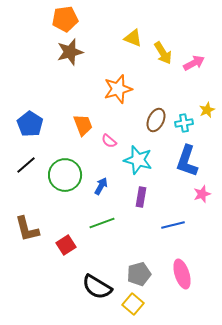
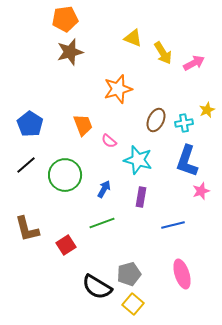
blue arrow: moved 3 px right, 3 px down
pink star: moved 1 px left, 3 px up
gray pentagon: moved 10 px left
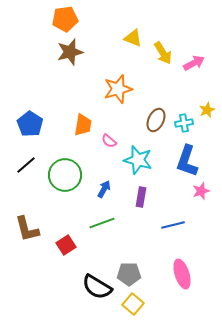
orange trapezoid: rotated 30 degrees clockwise
gray pentagon: rotated 15 degrees clockwise
